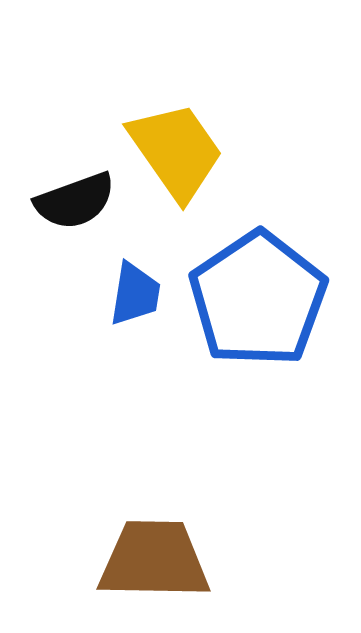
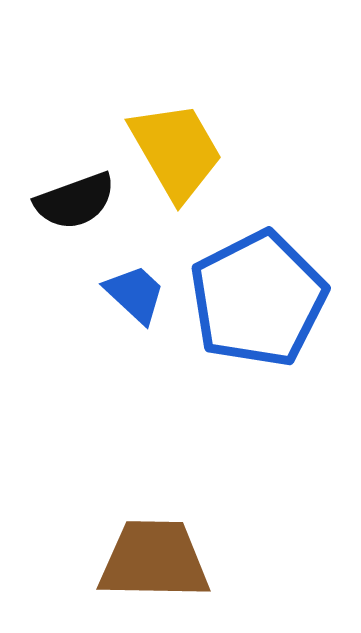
yellow trapezoid: rotated 5 degrees clockwise
blue trapezoid: rotated 56 degrees counterclockwise
blue pentagon: rotated 7 degrees clockwise
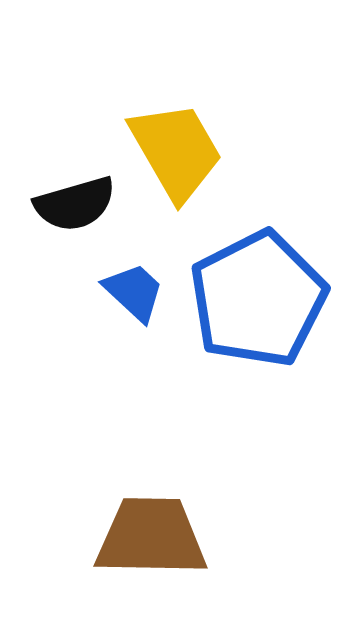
black semicircle: moved 3 px down; rotated 4 degrees clockwise
blue trapezoid: moved 1 px left, 2 px up
brown trapezoid: moved 3 px left, 23 px up
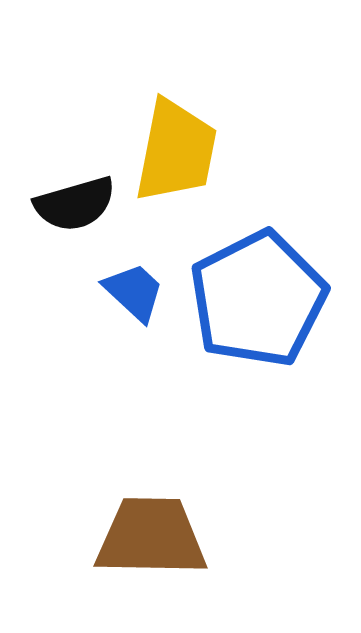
yellow trapezoid: rotated 41 degrees clockwise
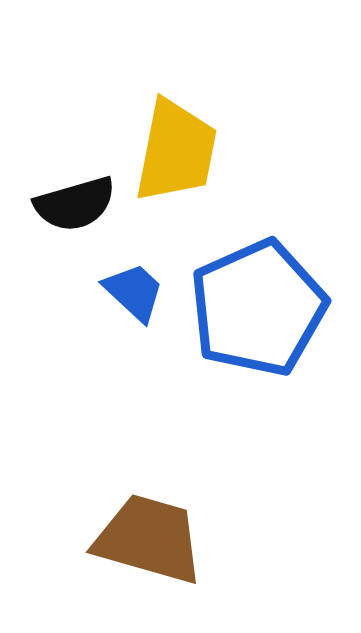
blue pentagon: moved 9 px down; rotated 3 degrees clockwise
brown trapezoid: moved 2 px left, 2 px down; rotated 15 degrees clockwise
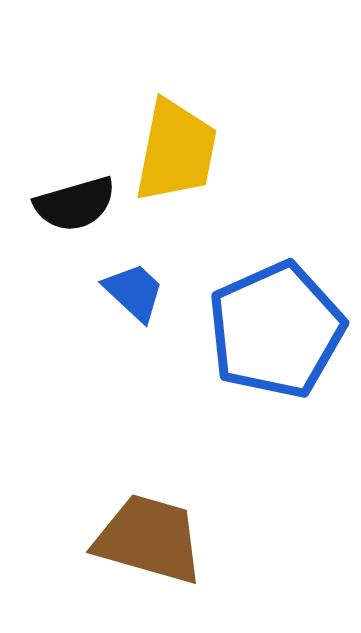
blue pentagon: moved 18 px right, 22 px down
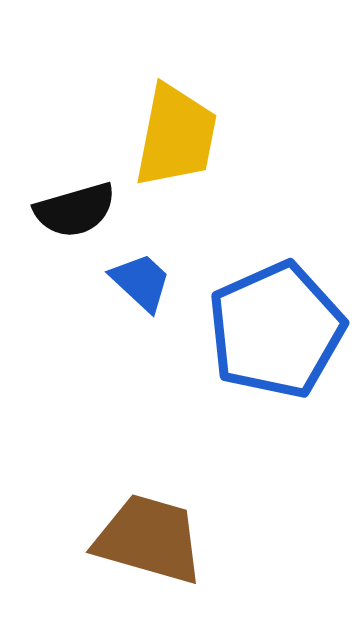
yellow trapezoid: moved 15 px up
black semicircle: moved 6 px down
blue trapezoid: moved 7 px right, 10 px up
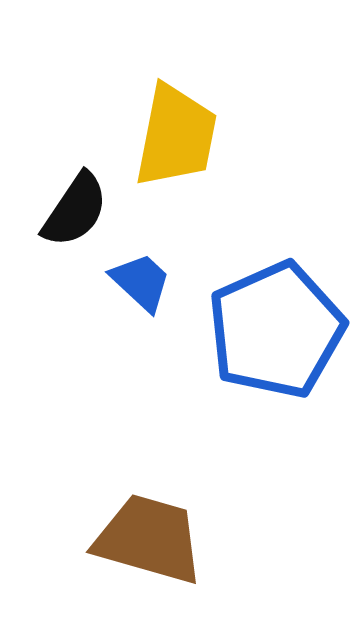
black semicircle: rotated 40 degrees counterclockwise
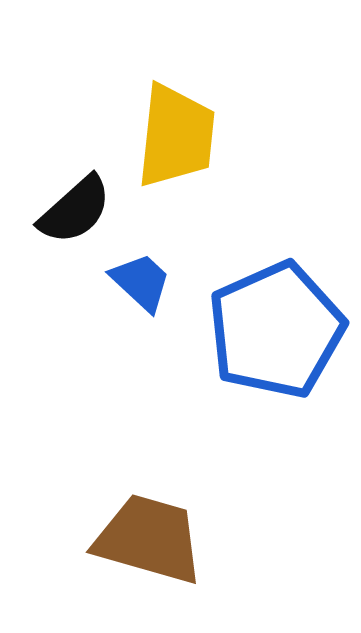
yellow trapezoid: rotated 5 degrees counterclockwise
black semicircle: rotated 14 degrees clockwise
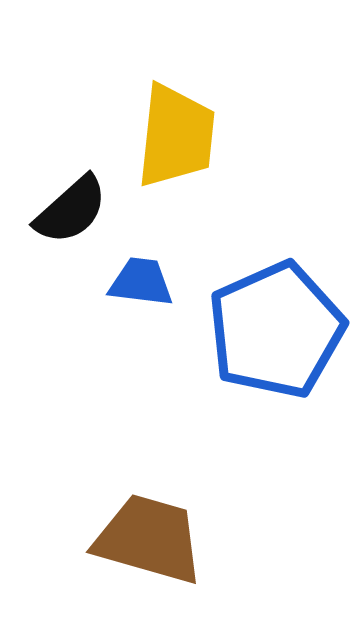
black semicircle: moved 4 px left
blue trapezoid: rotated 36 degrees counterclockwise
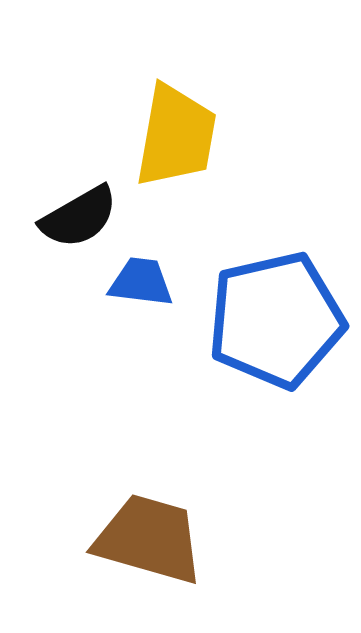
yellow trapezoid: rotated 4 degrees clockwise
black semicircle: moved 8 px right, 7 px down; rotated 12 degrees clockwise
blue pentagon: moved 10 px up; rotated 11 degrees clockwise
